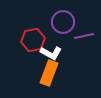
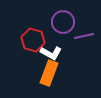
red hexagon: rotated 25 degrees clockwise
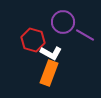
purple line: moved 1 px right, 1 px up; rotated 42 degrees clockwise
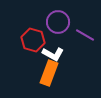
purple circle: moved 5 px left
white L-shape: moved 2 px right, 1 px down
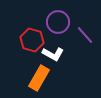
purple line: rotated 18 degrees clockwise
red hexagon: moved 1 px left
orange rectangle: moved 10 px left, 5 px down; rotated 10 degrees clockwise
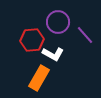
red hexagon: rotated 20 degrees counterclockwise
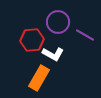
purple line: rotated 18 degrees counterclockwise
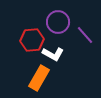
purple line: rotated 18 degrees clockwise
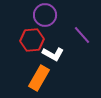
purple circle: moved 13 px left, 7 px up
purple line: moved 3 px left
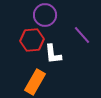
white L-shape: rotated 55 degrees clockwise
orange rectangle: moved 4 px left, 4 px down
